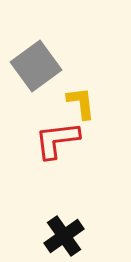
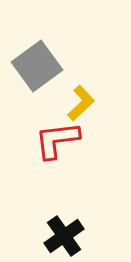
gray square: moved 1 px right
yellow L-shape: rotated 54 degrees clockwise
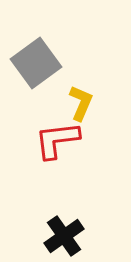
gray square: moved 1 px left, 3 px up
yellow L-shape: rotated 24 degrees counterclockwise
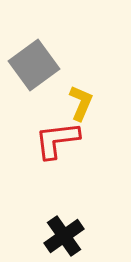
gray square: moved 2 px left, 2 px down
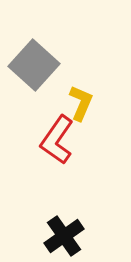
gray square: rotated 12 degrees counterclockwise
red L-shape: rotated 48 degrees counterclockwise
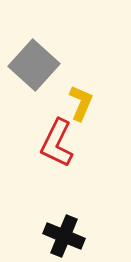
red L-shape: moved 3 px down; rotated 9 degrees counterclockwise
black cross: rotated 33 degrees counterclockwise
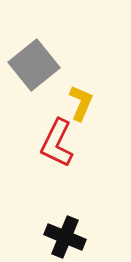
gray square: rotated 9 degrees clockwise
black cross: moved 1 px right, 1 px down
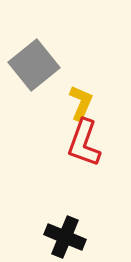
red L-shape: moved 27 px right; rotated 6 degrees counterclockwise
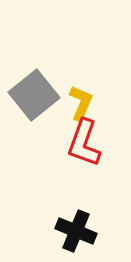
gray square: moved 30 px down
black cross: moved 11 px right, 6 px up
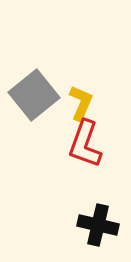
red L-shape: moved 1 px right, 1 px down
black cross: moved 22 px right, 6 px up; rotated 9 degrees counterclockwise
